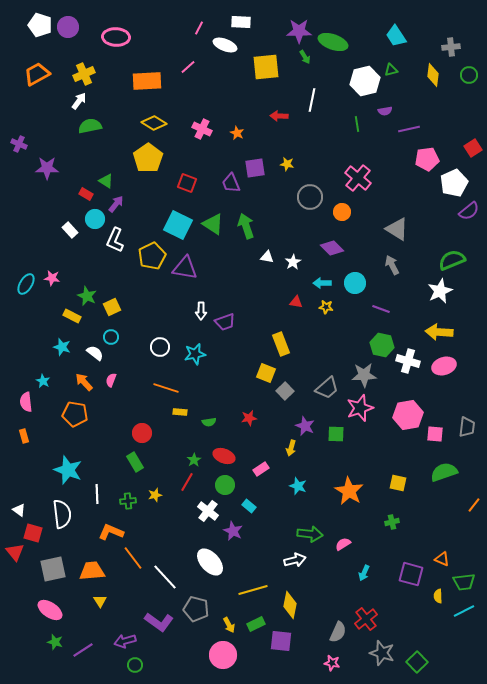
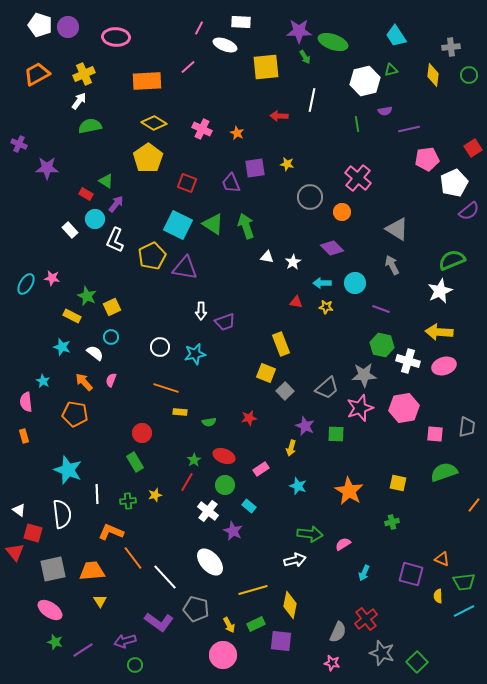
pink hexagon at (408, 415): moved 4 px left, 7 px up
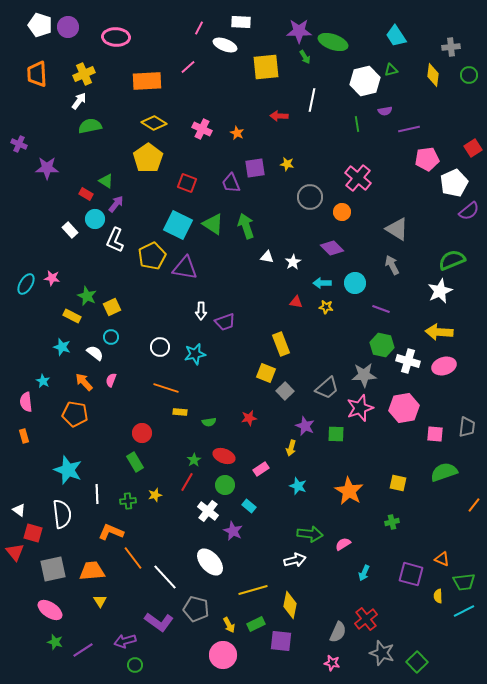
orange trapezoid at (37, 74): rotated 64 degrees counterclockwise
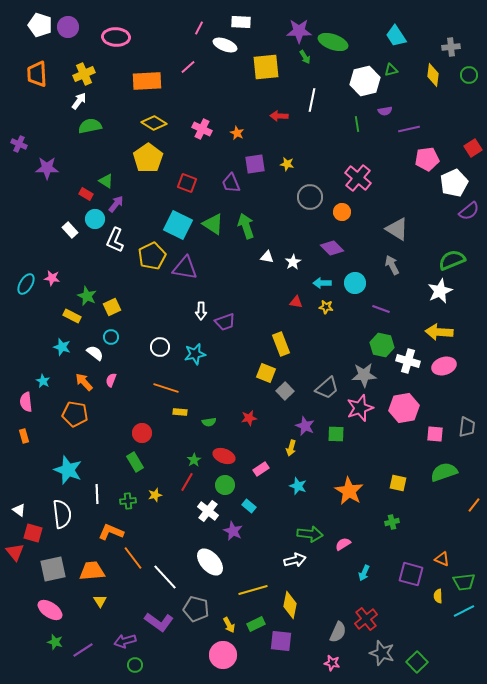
purple square at (255, 168): moved 4 px up
